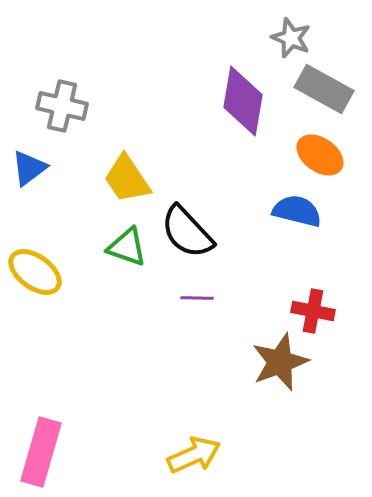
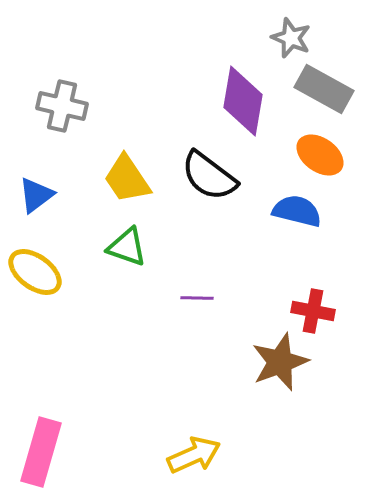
blue triangle: moved 7 px right, 27 px down
black semicircle: moved 22 px right, 56 px up; rotated 10 degrees counterclockwise
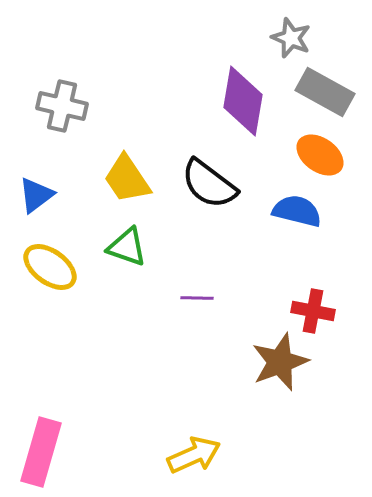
gray rectangle: moved 1 px right, 3 px down
black semicircle: moved 8 px down
yellow ellipse: moved 15 px right, 5 px up
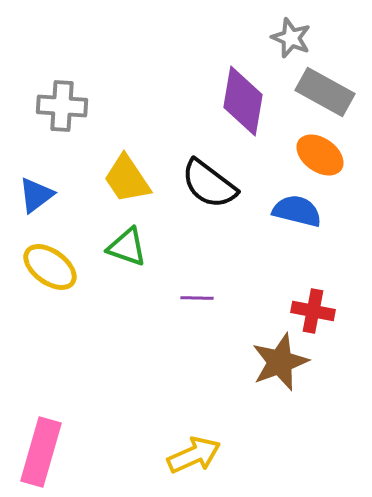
gray cross: rotated 9 degrees counterclockwise
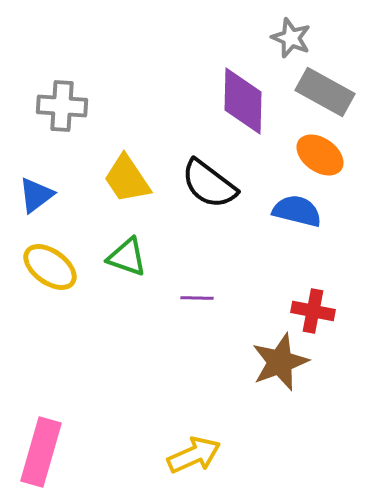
purple diamond: rotated 8 degrees counterclockwise
green triangle: moved 10 px down
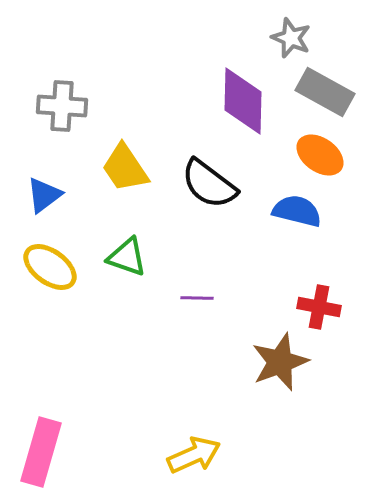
yellow trapezoid: moved 2 px left, 11 px up
blue triangle: moved 8 px right
red cross: moved 6 px right, 4 px up
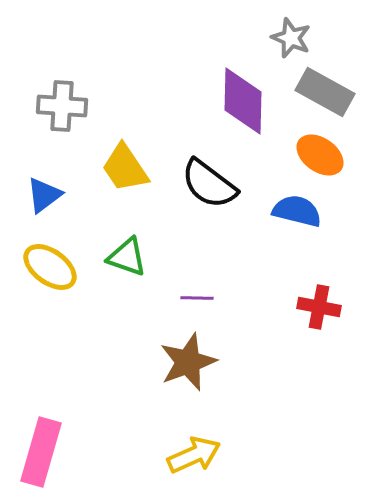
brown star: moved 92 px left
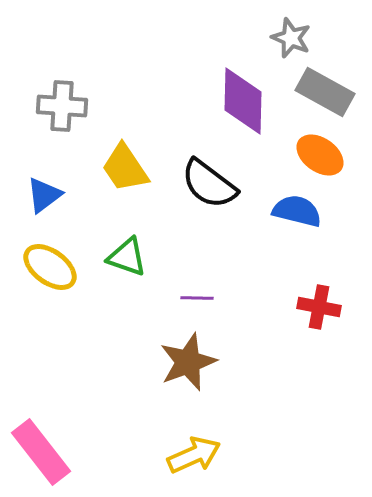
pink rectangle: rotated 54 degrees counterclockwise
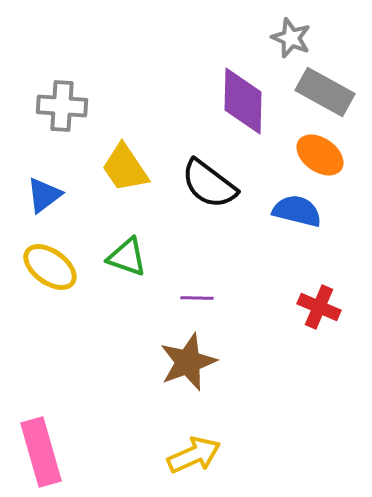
red cross: rotated 12 degrees clockwise
pink rectangle: rotated 22 degrees clockwise
